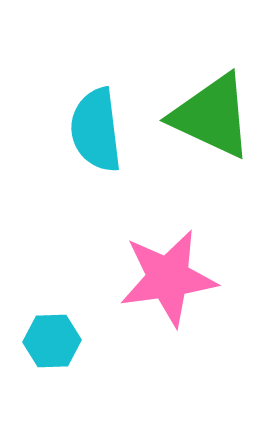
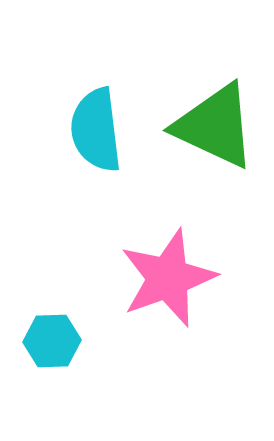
green triangle: moved 3 px right, 10 px down
pink star: rotated 12 degrees counterclockwise
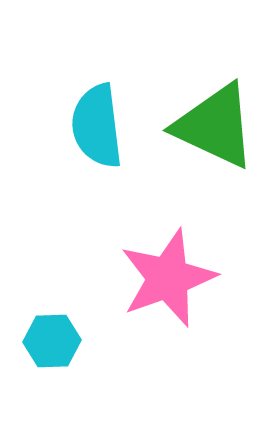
cyan semicircle: moved 1 px right, 4 px up
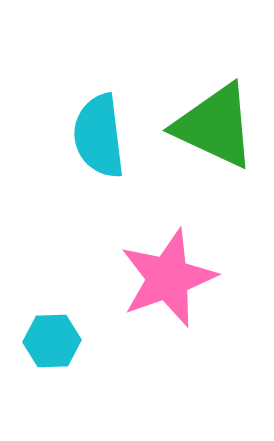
cyan semicircle: moved 2 px right, 10 px down
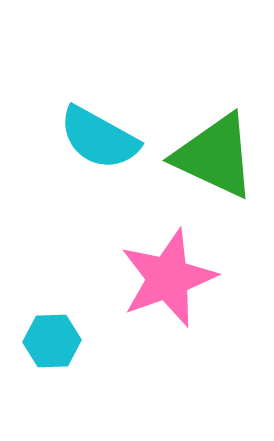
green triangle: moved 30 px down
cyan semicircle: moved 2 px down; rotated 54 degrees counterclockwise
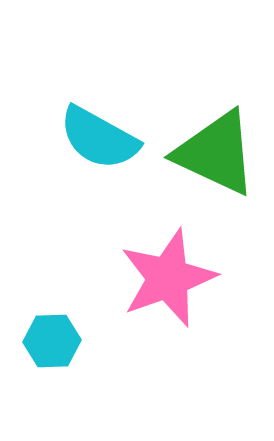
green triangle: moved 1 px right, 3 px up
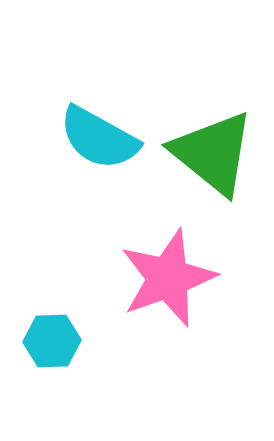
green triangle: moved 3 px left; rotated 14 degrees clockwise
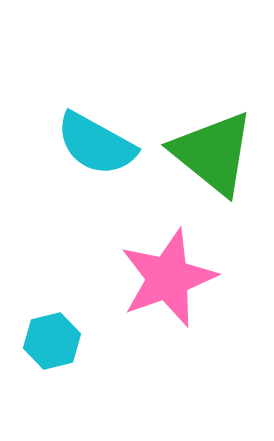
cyan semicircle: moved 3 px left, 6 px down
cyan hexagon: rotated 12 degrees counterclockwise
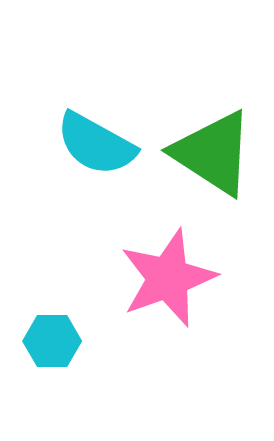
green triangle: rotated 6 degrees counterclockwise
cyan hexagon: rotated 14 degrees clockwise
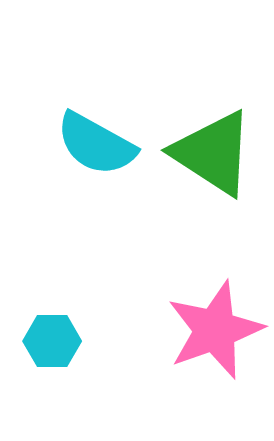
pink star: moved 47 px right, 52 px down
